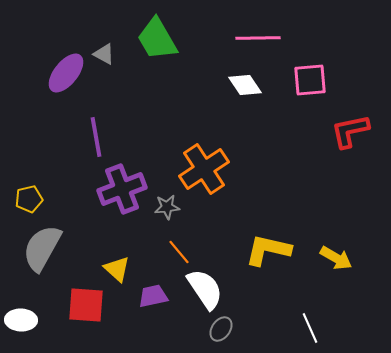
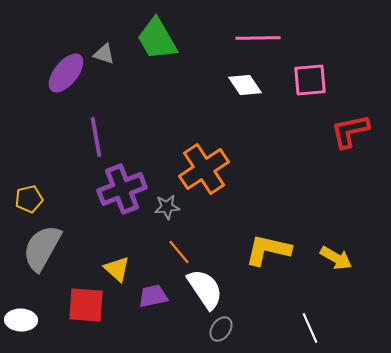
gray triangle: rotated 10 degrees counterclockwise
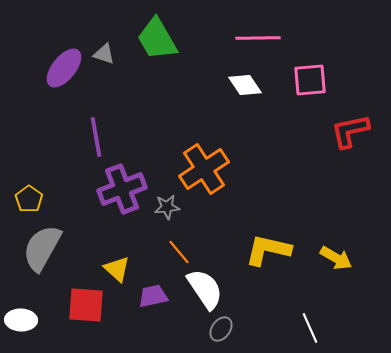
purple ellipse: moved 2 px left, 5 px up
yellow pentagon: rotated 24 degrees counterclockwise
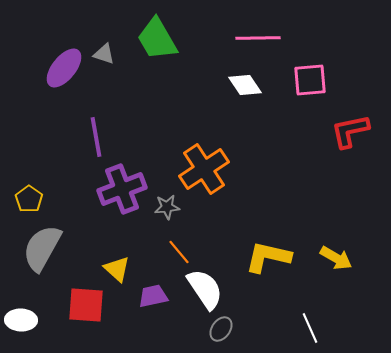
yellow L-shape: moved 7 px down
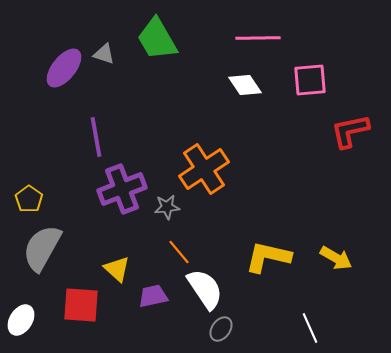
red square: moved 5 px left
white ellipse: rotated 60 degrees counterclockwise
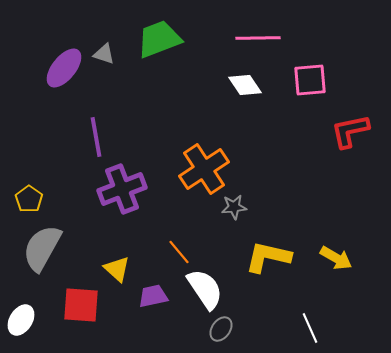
green trapezoid: moved 2 px right; rotated 99 degrees clockwise
gray star: moved 67 px right
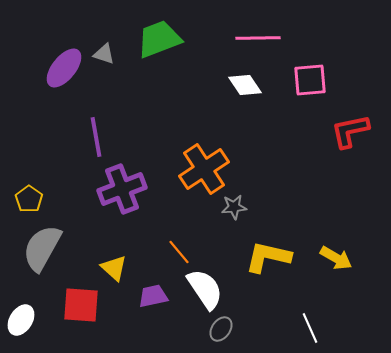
yellow triangle: moved 3 px left, 1 px up
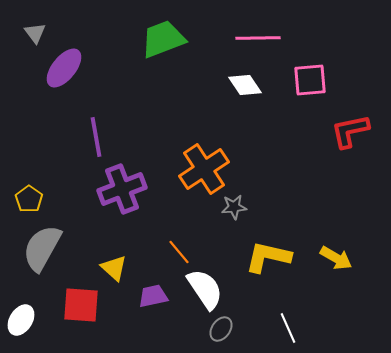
green trapezoid: moved 4 px right
gray triangle: moved 69 px left, 21 px up; rotated 35 degrees clockwise
white line: moved 22 px left
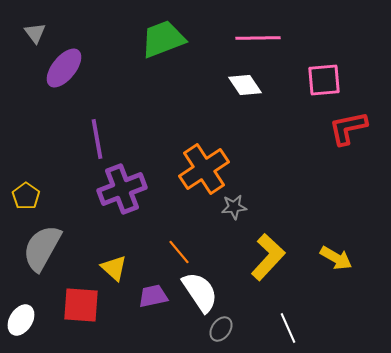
pink square: moved 14 px right
red L-shape: moved 2 px left, 3 px up
purple line: moved 1 px right, 2 px down
yellow pentagon: moved 3 px left, 3 px up
yellow L-shape: rotated 120 degrees clockwise
white semicircle: moved 5 px left, 3 px down
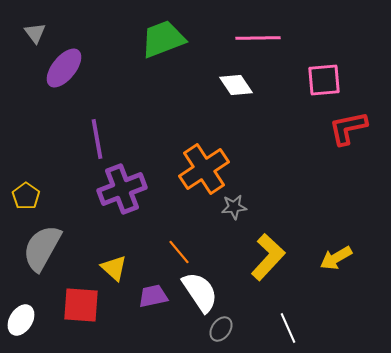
white diamond: moved 9 px left
yellow arrow: rotated 120 degrees clockwise
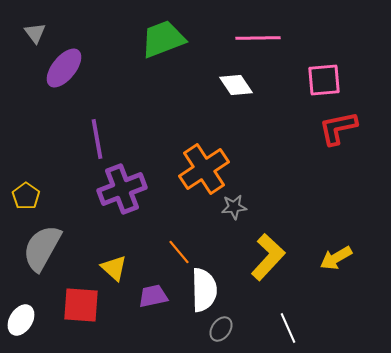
red L-shape: moved 10 px left
white semicircle: moved 4 px right, 2 px up; rotated 33 degrees clockwise
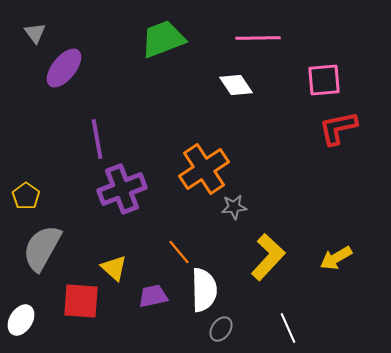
red square: moved 4 px up
